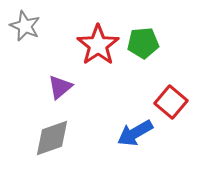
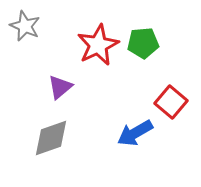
red star: rotated 9 degrees clockwise
gray diamond: moved 1 px left
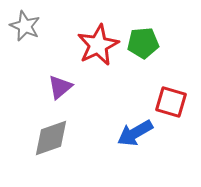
red square: rotated 24 degrees counterclockwise
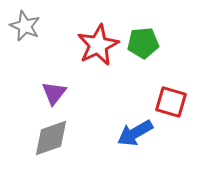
purple triangle: moved 6 px left, 6 px down; rotated 12 degrees counterclockwise
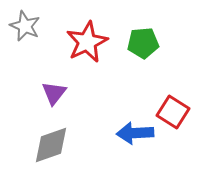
red star: moved 11 px left, 3 px up
red square: moved 2 px right, 10 px down; rotated 16 degrees clockwise
blue arrow: rotated 27 degrees clockwise
gray diamond: moved 7 px down
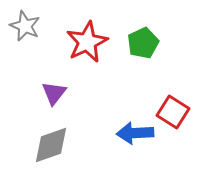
green pentagon: rotated 20 degrees counterclockwise
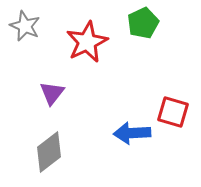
green pentagon: moved 20 px up
purple triangle: moved 2 px left
red square: rotated 16 degrees counterclockwise
blue arrow: moved 3 px left
gray diamond: moved 2 px left, 7 px down; rotated 18 degrees counterclockwise
